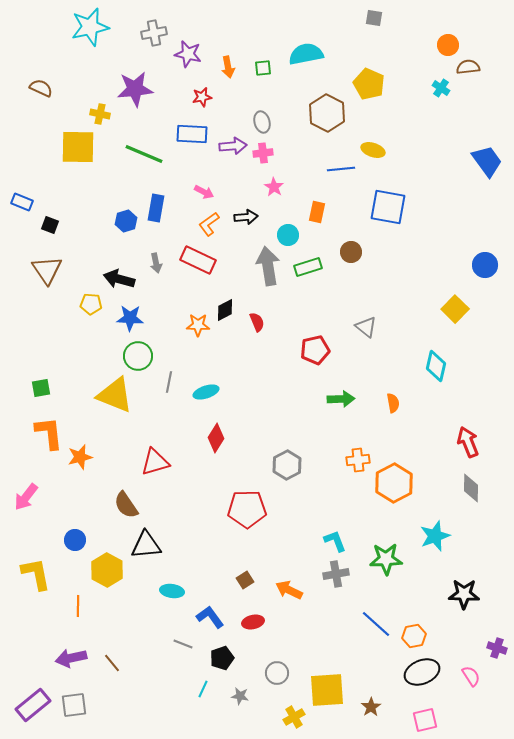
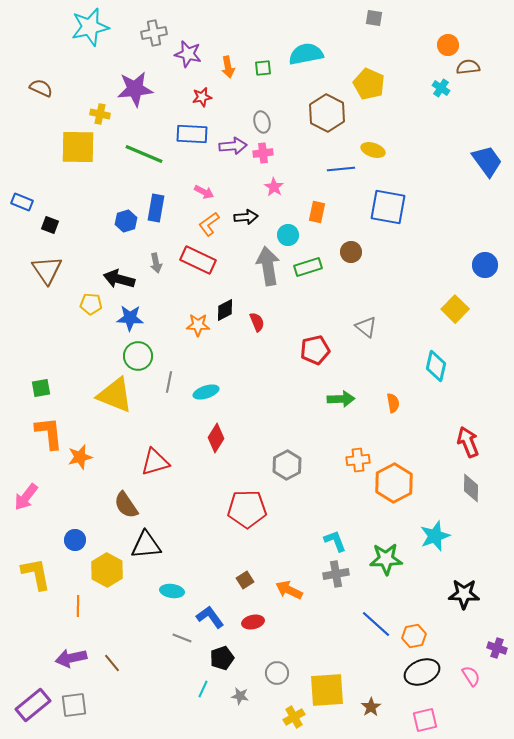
gray line at (183, 644): moved 1 px left, 6 px up
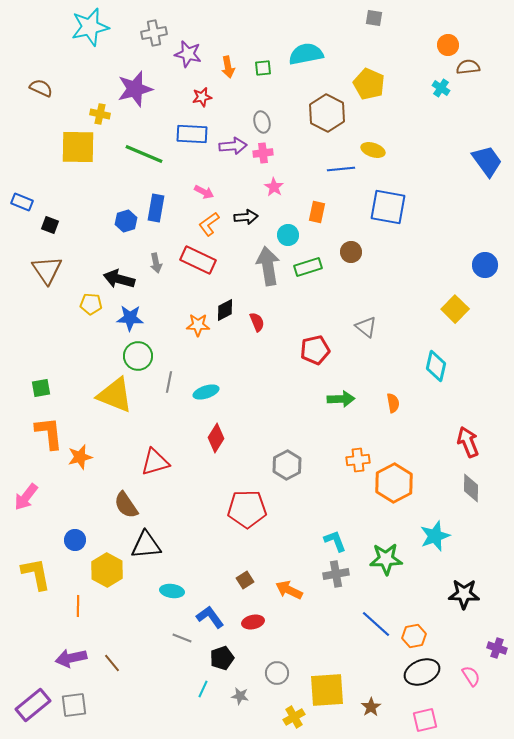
purple star at (135, 89): rotated 9 degrees counterclockwise
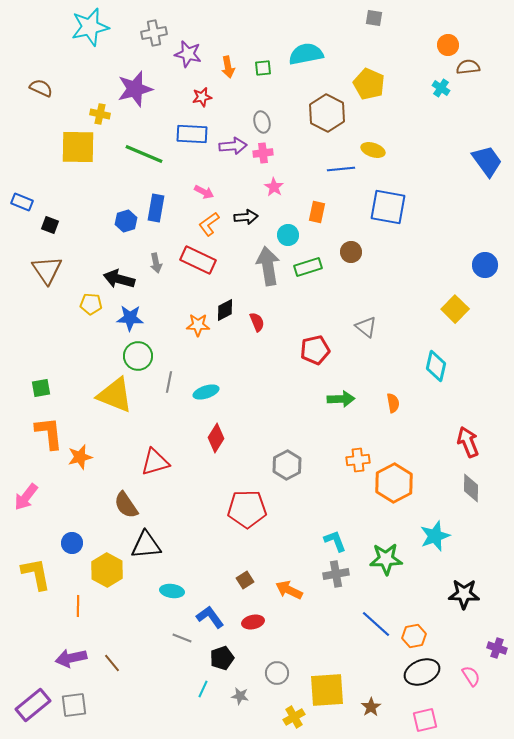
blue circle at (75, 540): moved 3 px left, 3 px down
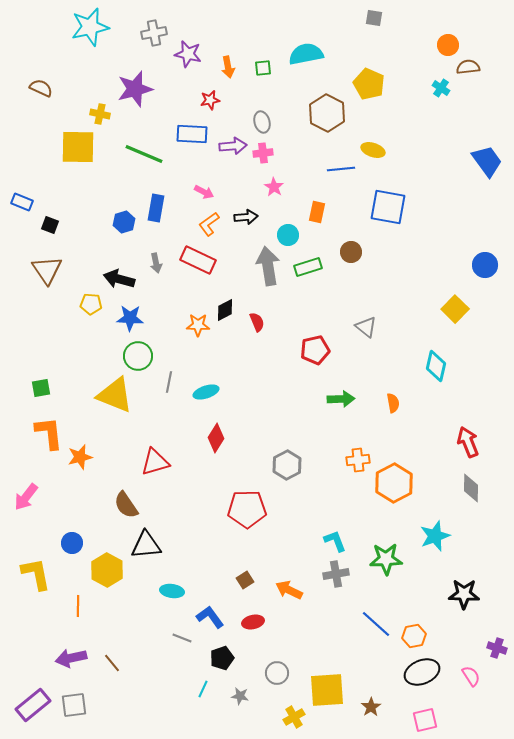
red star at (202, 97): moved 8 px right, 3 px down
blue hexagon at (126, 221): moved 2 px left, 1 px down
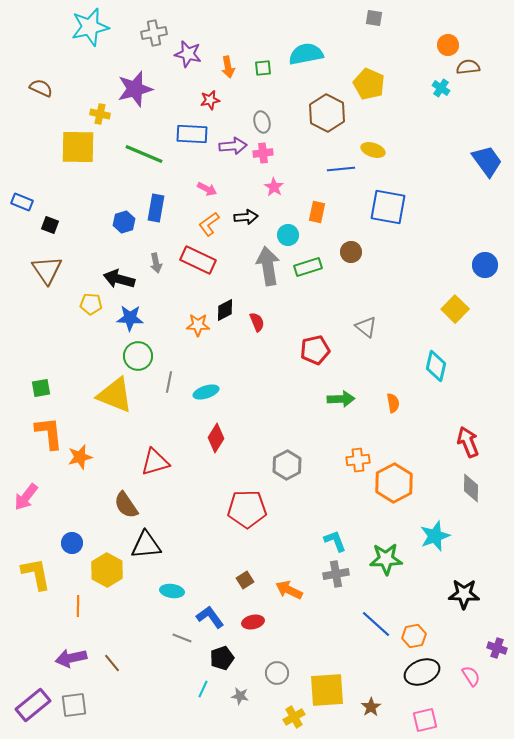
pink arrow at (204, 192): moved 3 px right, 3 px up
